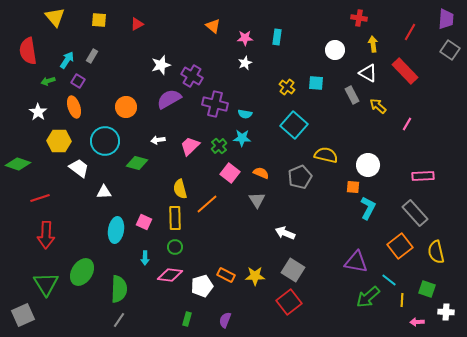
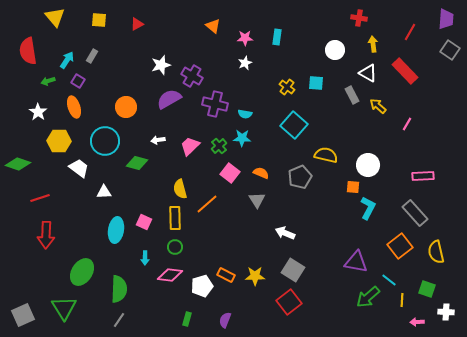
green triangle at (46, 284): moved 18 px right, 24 px down
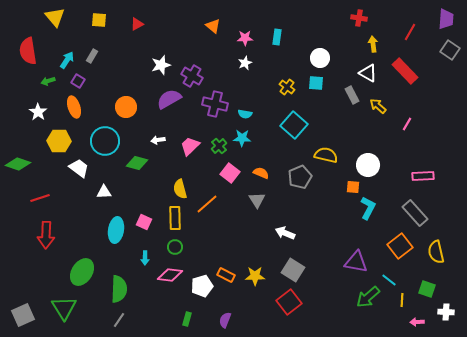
white circle at (335, 50): moved 15 px left, 8 px down
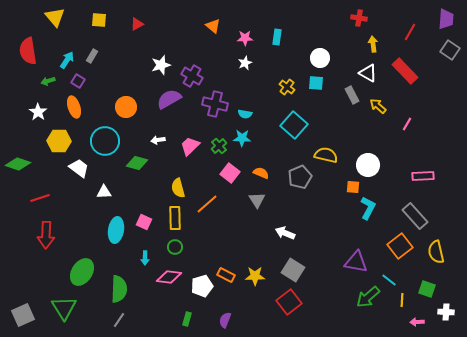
yellow semicircle at (180, 189): moved 2 px left, 1 px up
gray rectangle at (415, 213): moved 3 px down
pink diamond at (170, 275): moved 1 px left, 2 px down
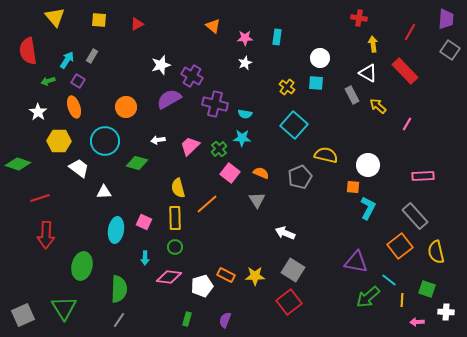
green cross at (219, 146): moved 3 px down
green ellipse at (82, 272): moved 6 px up; rotated 20 degrees counterclockwise
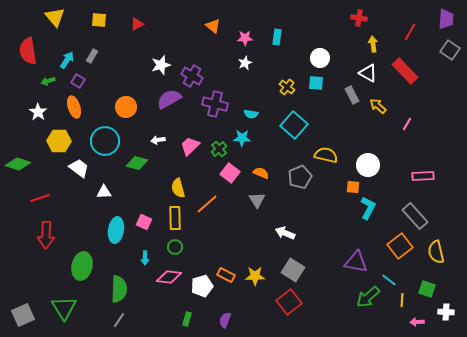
cyan semicircle at (245, 114): moved 6 px right
